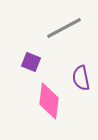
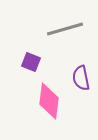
gray line: moved 1 px right, 1 px down; rotated 12 degrees clockwise
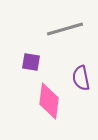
purple square: rotated 12 degrees counterclockwise
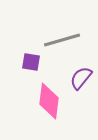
gray line: moved 3 px left, 11 px down
purple semicircle: rotated 50 degrees clockwise
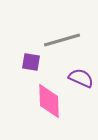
purple semicircle: rotated 75 degrees clockwise
pink diamond: rotated 9 degrees counterclockwise
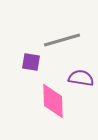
purple semicircle: rotated 15 degrees counterclockwise
pink diamond: moved 4 px right
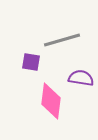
pink diamond: moved 2 px left; rotated 9 degrees clockwise
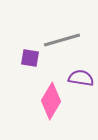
purple square: moved 1 px left, 4 px up
pink diamond: rotated 24 degrees clockwise
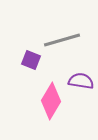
purple square: moved 1 px right, 2 px down; rotated 12 degrees clockwise
purple semicircle: moved 3 px down
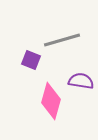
pink diamond: rotated 15 degrees counterclockwise
